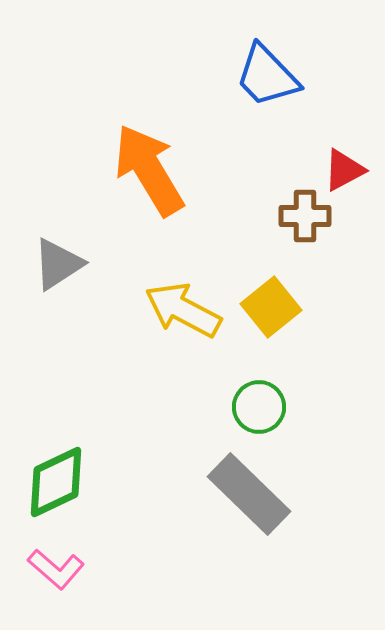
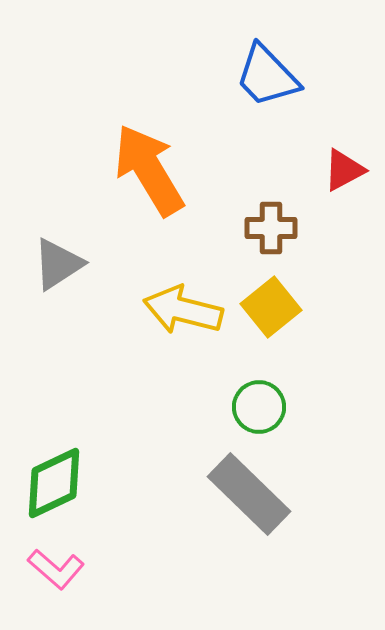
brown cross: moved 34 px left, 12 px down
yellow arrow: rotated 14 degrees counterclockwise
green diamond: moved 2 px left, 1 px down
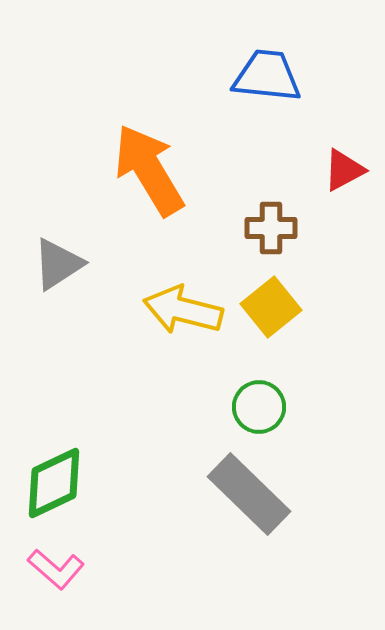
blue trapezoid: rotated 140 degrees clockwise
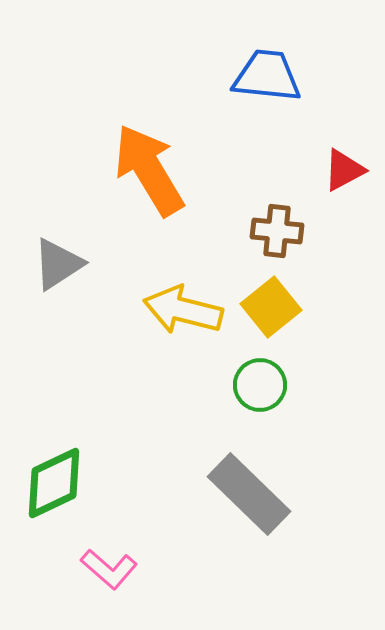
brown cross: moved 6 px right, 3 px down; rotated 6 degrees clockwise
green circle: moved 1 px right, 22 px up
pink L-shape: moved 53 px right
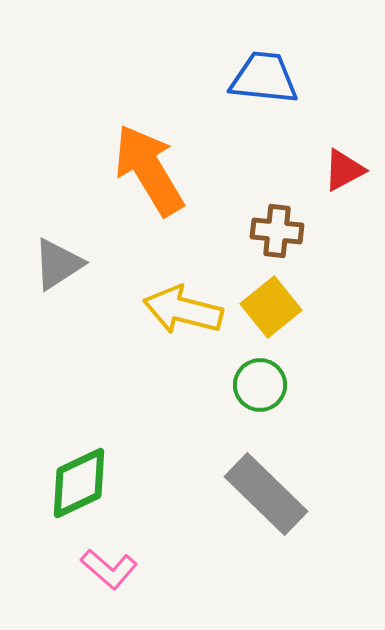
blue trapezoid: moved 3 px left, 2 px down
green diamond: moved 25 px right
gray rectangle: moved 17 px right
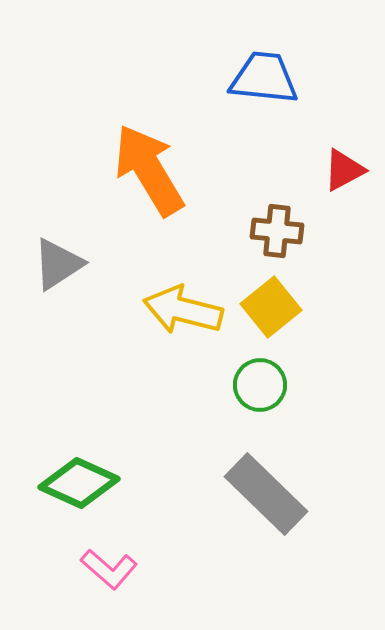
green diamond: rotated 50 degrees clockwise
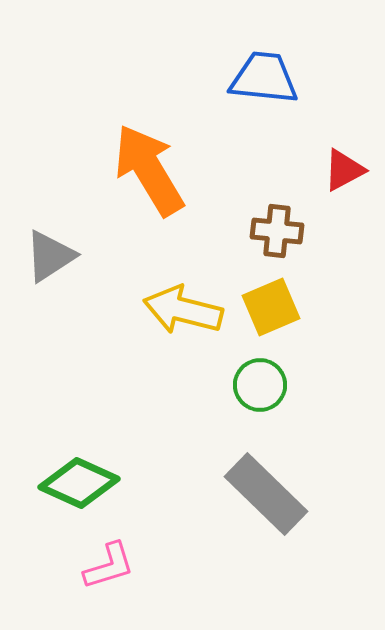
gray triangle: moved 8 px left, 8 px up
yellow square: rotated 16 degrees clockwise
pink L-shape: moved 3 px up; rotated 58 degrees counterclockwise
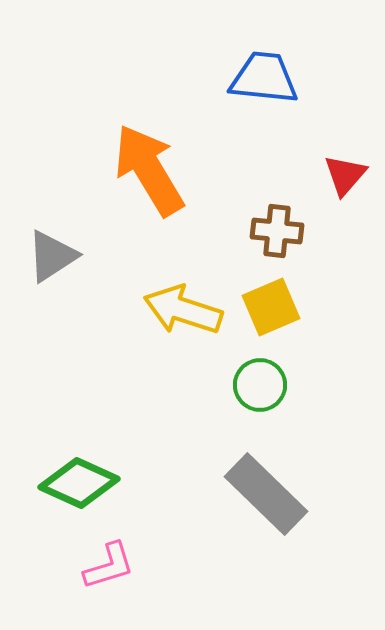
red triangle: moved 1 px right, 5 px down; rotated 21 degrees counterclockwise
gray triangle: moved 2 px right
yellow arrow: rotated 4 degrees clockwise
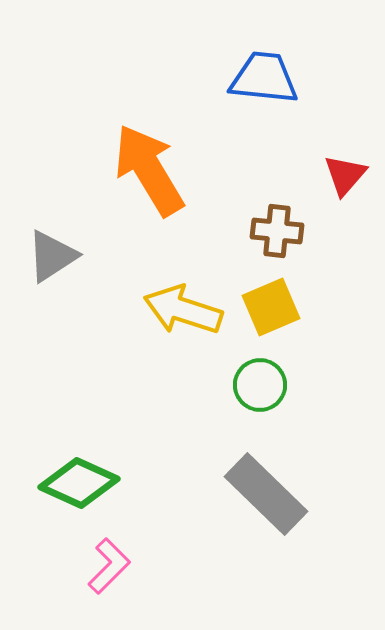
pink L-shape: rotated 28 degrees counterclockwise
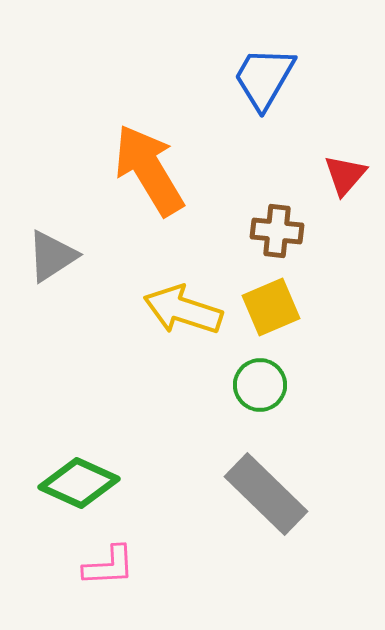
blue trapezoid: rotated 66 degrees counterclockwise
pink L-shape: rotated 42 degrees clockwise
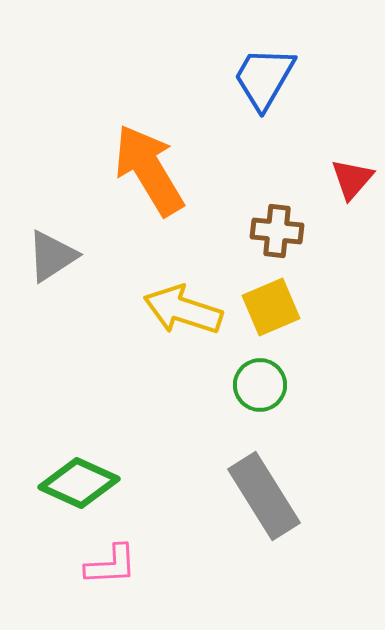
red triangle: moved 7 px right, 4 px down
gray rectangle: moved 2 px left, 2 px down; rotated 14 degrees clockwise
pink L-shape: moved 2 px right, 1 px up
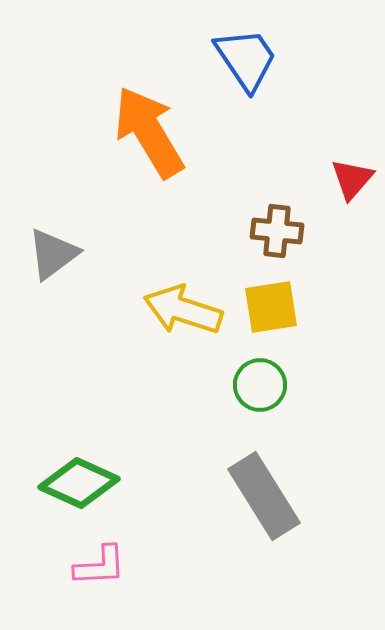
blue trapezoid: moved 18 px left, 19 px up; rotated 116 degrees clockwise
orange arrow: moved 38 px up
gray triangle: moved 1 px right, 2 px up; rotated 4 degrees counterclockwise
yellow square: rotated 14 degrees clockwise
pink L-shape: moved 11 px left, 1 px down
